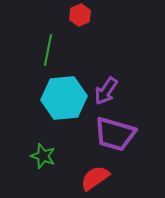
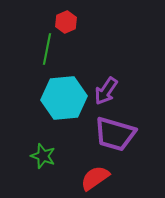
red hexagon: moved 14 px left, 7 px down
green line: moved 1 px left, 1 px up
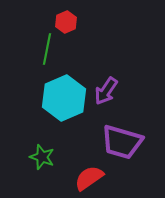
cyan hexagon: rotated 18 degrees counterclockwise
purple trapezoid: moved 7 px right, 8 px down
green star: moved 1 px left, 1 px down
red semicircle: moved 6 px left
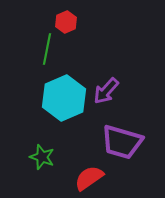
purple arrow: rotated 8 degrees clockwise
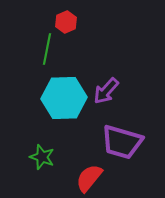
cyan hexagon: rotated 21 degrees clockwise
red semicircle: rotated 16 degrees counterclockwise
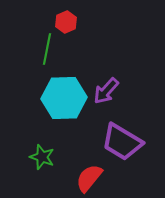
purple trapezoid: rotated 15 degrees clockwise
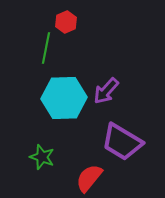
green line: moved 1 px left, 1 px up
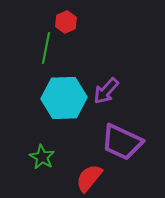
purple trapezoid: rotated 6 degrees counterclockwise
green star: rotated 10 degrees clockwise
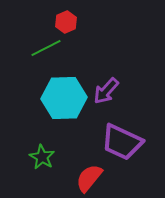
green line: rotated 52 degrees clockwise
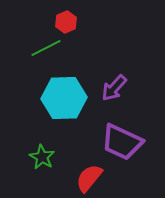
purple arrow: moved 8 px right, 3 px up
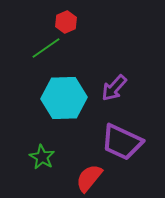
green line: rotated 8 degrees counterclockwise
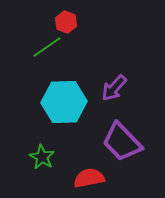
red hexagon: rotated 15 degrees counterclockwise
green line: moved 1 px right, 1 px up
cyan hexagon: moved 4 px down
purple trapezoid: rotated 21 degrees clockwise
red semicircle: rotated 40 degrees clockwise
